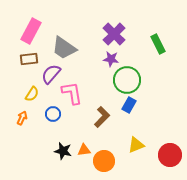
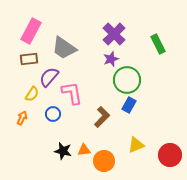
purple star: rotated 28 degrees counterclockwise
purple semicircle: moved 2 px left, 3 px down
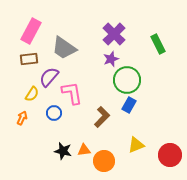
blue circle: moved 1 px right, 1 px up
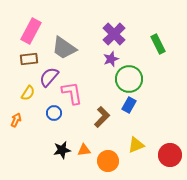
green circle: moved 2 px right, 1 px up
yellow semicircle: moved 4 px left, 1 px up
orange arrow: moved 6 px left, 2 px down
black star: moved 1 px left, 1 px up; rotated 24 degrees counterclockwise
orange circle: moved 4 px right
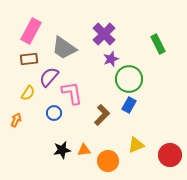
purple cross: moved 10 px left
brown L-shape: moved 2 px up
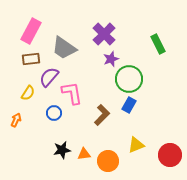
brown rectangle: moved 2 px right
orange triangle: moved 4 px down
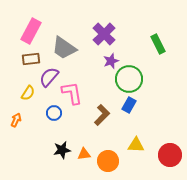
purple star: moved 2 px down
yellow triangle: rotated 24 degrees clockwise
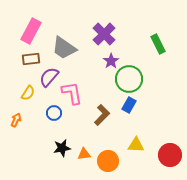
purple star: rotated 14 degrees counterclockwise
black star: moved 2 px up
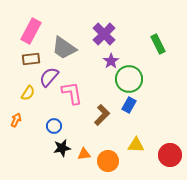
blue circle: moved 13 px down
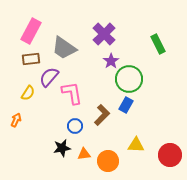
blue rectangle: moved 3 px left
blue circle: moved 21 px right
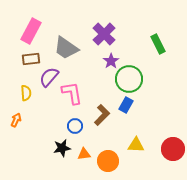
gray trapezoid: moved 2 px right
yellow semicircle: moved 2 px left; rotated 35 degrees counterclockwise
red circle: moved 3 px right, 6 px up
